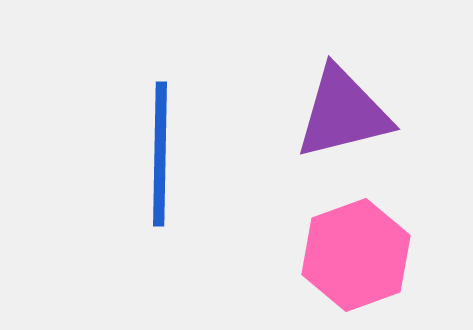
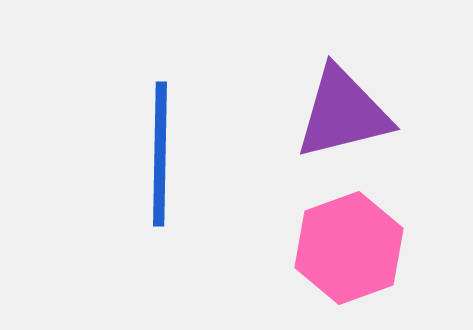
pink hexagon: moved 7 px left, 7 px up
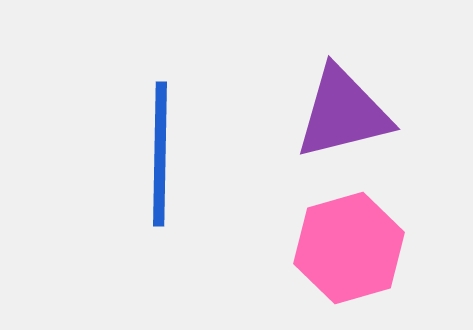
pink hexagon: rotated 4 degrees clockwise
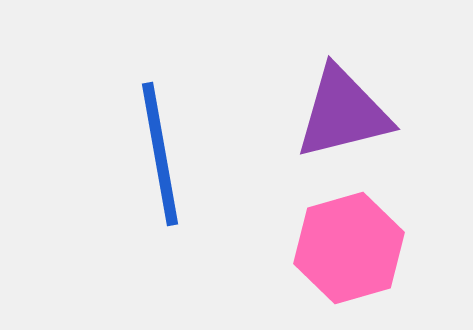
blue line: rotated 11 degrees counterclockwise
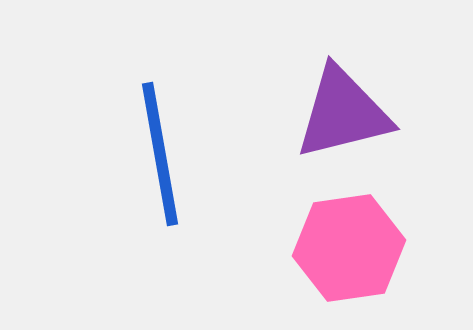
pink hexagon: rotated 8 degrees clockwise
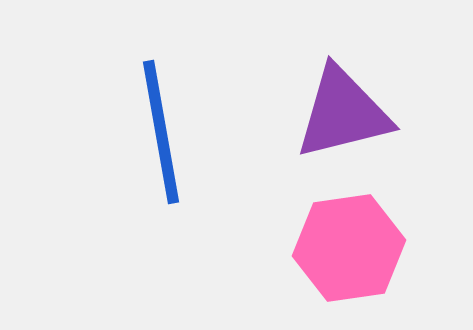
blue line: moved 1 px right, 22 px up
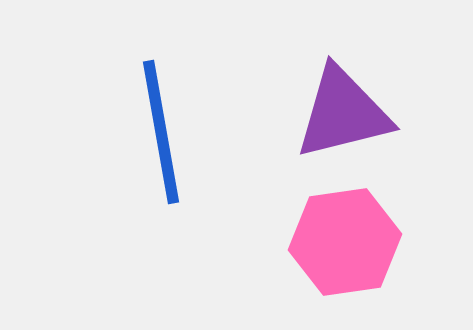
pink hexagon: moved 4 px left, 6 px up
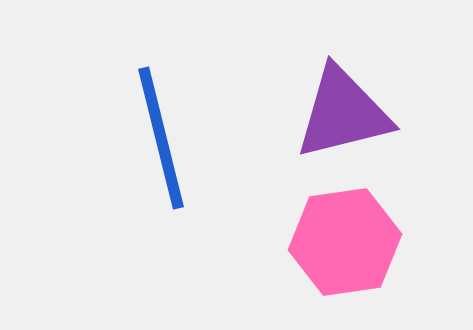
blue line: moved 6 px down; rotated 4 degrees counterclockwise
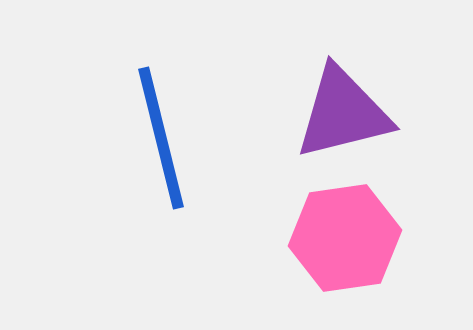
pink hexagon: moved 4 px up
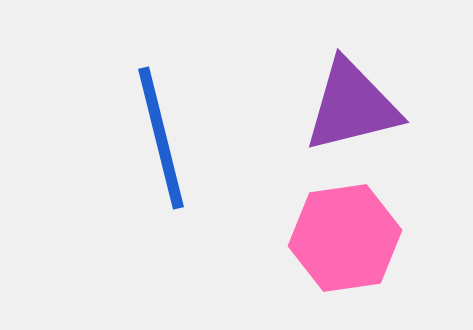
purple triangle: moved 9 px right, 7 px up
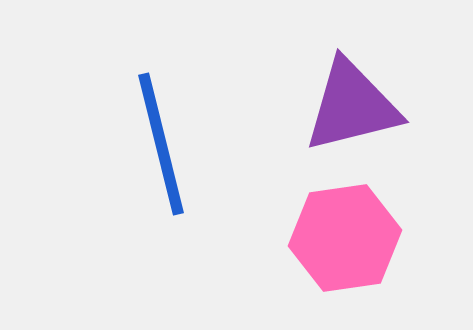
blue line: moved 6 px down
